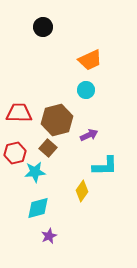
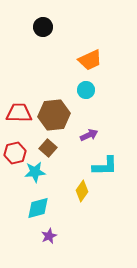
brown hexagon: moved 3 px left, 5 px up; rotated 8 degrees clockwise
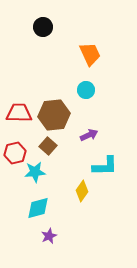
orange trapezoid: moved 6 px up; rotated 90 degrees counterclockwise
brown square: moved 2 px up
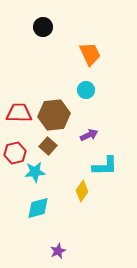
purple star: moved 9 px right, 15 px down
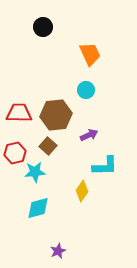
brown hexagon: moved 2 px right
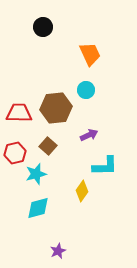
brown hexagon: moved 7 px up
cyan star: moved 1 px right, 2 px down; rotated 10 degrees counterclockwise
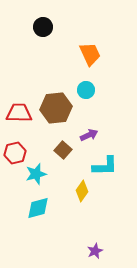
brown square: moved 15 px right, 4 px down
purple star: moved 37 px right
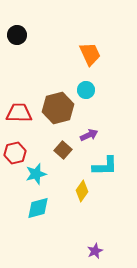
black circle: moved 26 px left, 8 px down
brown hexagon: moved 2 px right; rotated 8 degrees counterclockwise
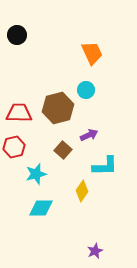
orange trapezoid: moved 2 px right, 1 px up
red hexagon: moved 1 px left, 6 px up
cyan diamond: moved 3 px right; rotated 15 degrees clockwise
